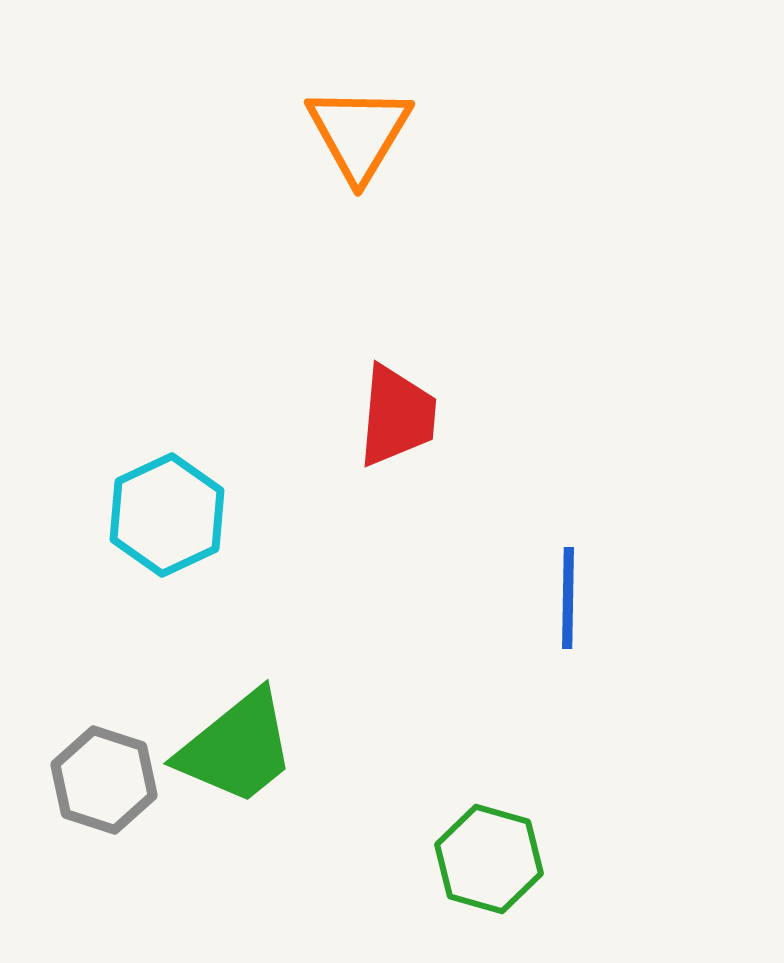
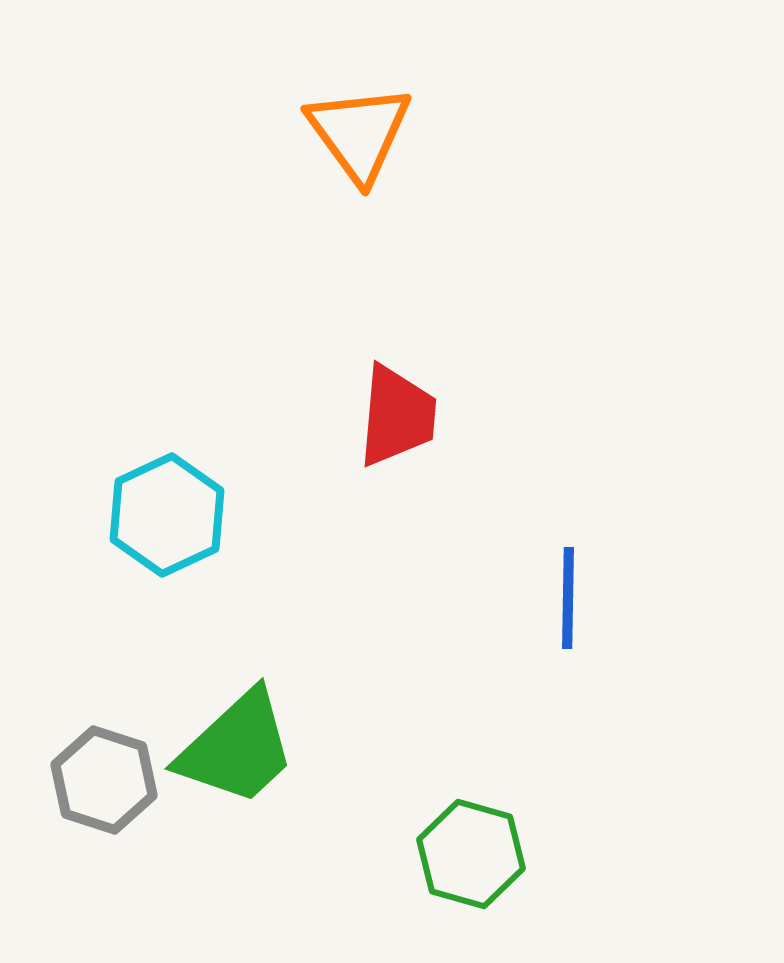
orange triangle: rotated 7 degrees counterclockwise
green trapezoid: rotated 4 degrees counterclockwise
green hexagon: moved 18 px left, 5 px up
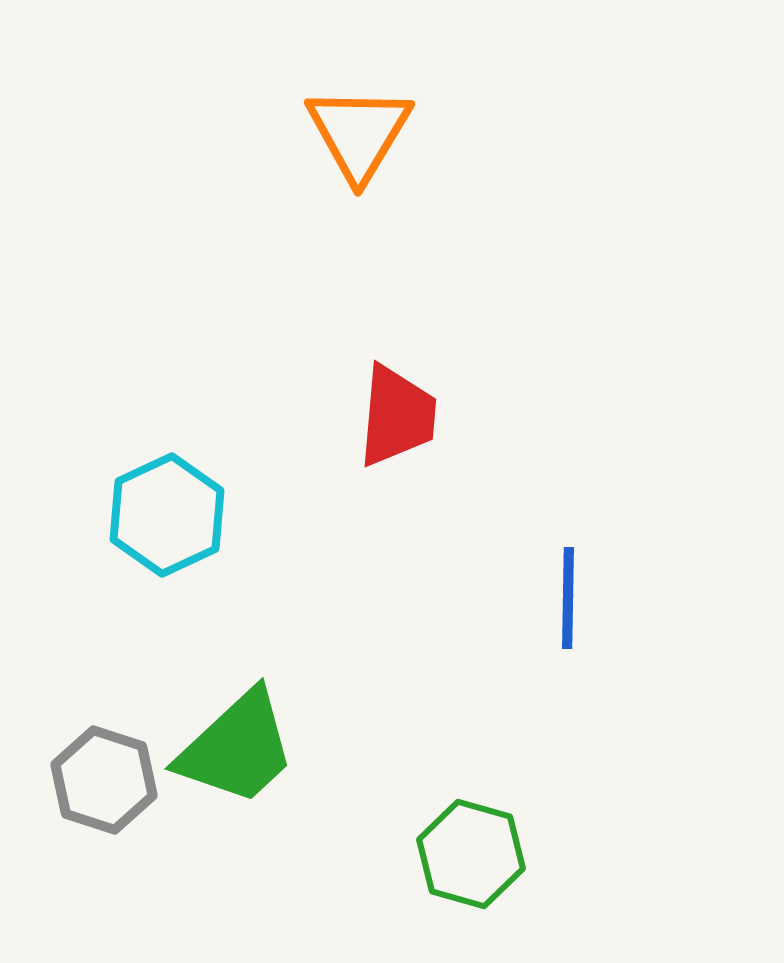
orange triangle: rotated 7 degrees clockwise
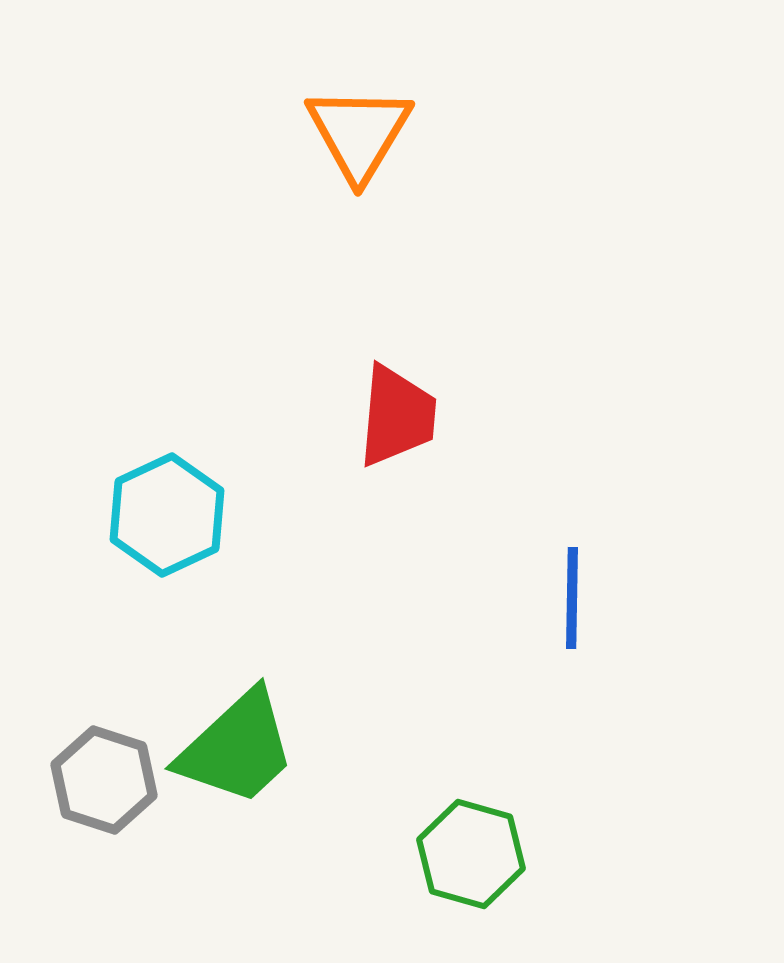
blue line: moved 4 px right
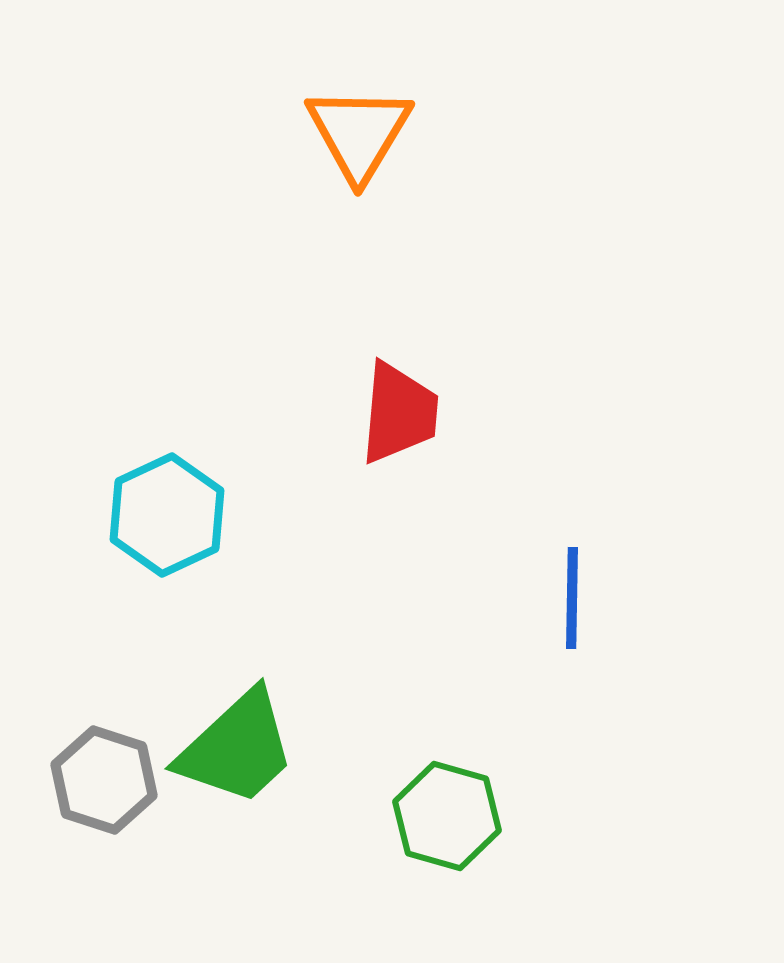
red trapezoid: moved 2 px right, 3 px up
green hexagon: moved 24 px left, 38 px up
